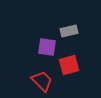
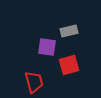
red trapezoid: moved 8 px left, 1 px down; rotated 30 degrees clockwise
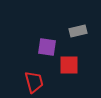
gray rectangle: moved 9 px right
red square: rotated 15 degrees clockwise
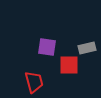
gray rectangle: moved 9 px right, 17 px down
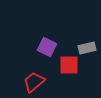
purple square: rotated 18 degrees clockwise
red trapezoid: rotated 115 degrees counterclockwise
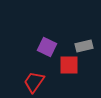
gray rectangle: moved 3 px left, 2 px up
red trapezoid: rotated 15 degrees counterclockwise
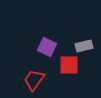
red trapezoid: moved 2 px up
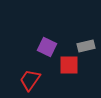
gray rectangle: moved 2 px right
red trapezoid: moved 4 px left
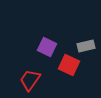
red square: rotated 25 degrees clockwise
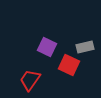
gray rectangle: moved 1 px left, 1 px down
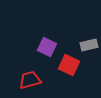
gray rectangle: moved 4 px right, 2 px up
red trapezoid: rotated 40 degrees clockwise
